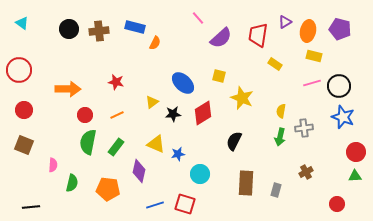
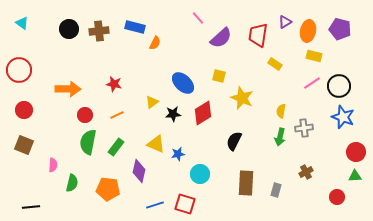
red star at (116, 82): moved 2 px left, 2 px down
pink line at (312, 83): rotated 18 degrees counterclockwise
red circle at (337, 204): moved 7 px up
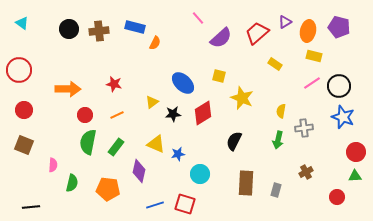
purple pentagon at (340, 29): moved 1 px left, 2 px up
red trapezoid at (258, 35): moved 1 px left, 2 px up; rotated 40 degrees clockwise
green arrow at (280, 137): moved 2 px left, 3 px down
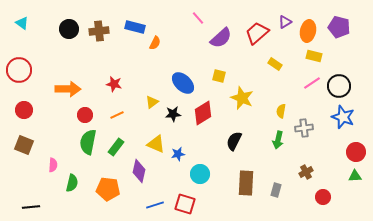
red circle at (337, 197): moved 14 px left
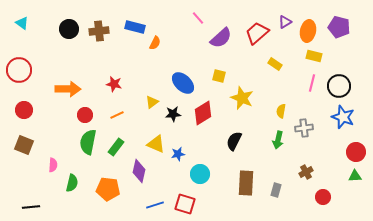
pink line at (312, 83): rotated 42 degrees counterclockwise
